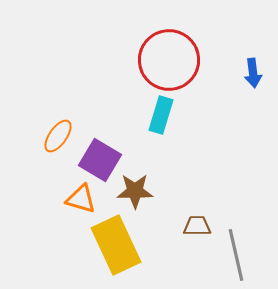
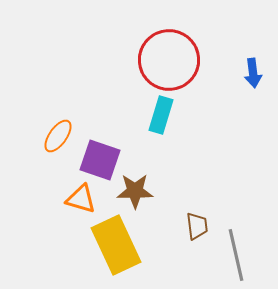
purple square: rotated 12 degrees counterclockwise
brown trapezoid: rotated 84 degrees clockwise
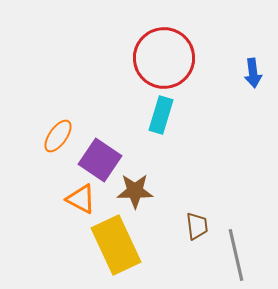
red circle: moved 5 px left, 2 px up
purple square: rotated 15 degrees clockwise
orange triangle: rotated 12 degrees clockwise
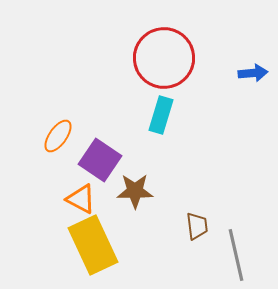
blue arrow: rotated 88 degrees counterclockwise
yellow rectangle: moved 23 px left
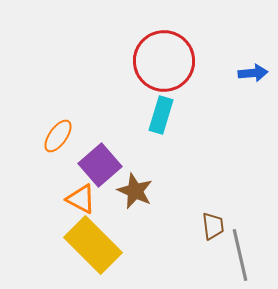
red circle: moved 3 px down
purple square: moved 5 px down; rotated 15 degrees clockwise
brown star: rotated 24 degrees clockwise
brown trapezoid: moved 16 px right
yellow rectangle: rotated 20 degrees counterclockwise
gray line: moved 4 px right
